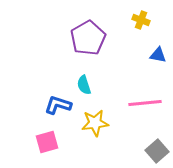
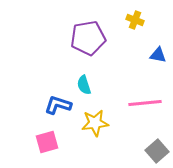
yellow cross: moved 6 px left
purple pentagon: rotated 20 degrees clockwise
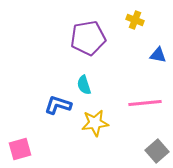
pink square: moved 27 px left, 7 px down
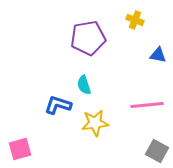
pink line: moved 2 px right, 2 px down
gray square: rotated 20 degrees counterclockwise
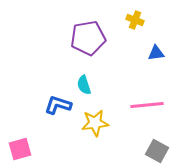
blue triangle: moved 2 px left, 2 px up; rotated 18 degrees counterclockwise
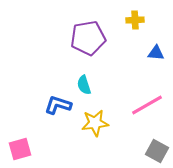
yellow cross: rotated 24 degrees counterclockwise
blue triangle: rotated 12 degrees clockwise
pink line: rotated 24 degrees counterclockwise
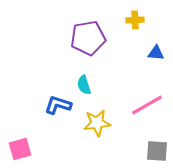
yellow star: moved 2 px right
gray square: rotated 25 degrees counterclockwise
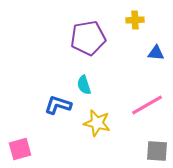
yellow star: rotated 20 degrees clockwise
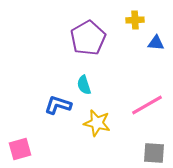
purple pentagon: rotated 20 degrees counterclockwise
blue triangle: moved 10 px up
gray square: moved 3 px left, 2 px down
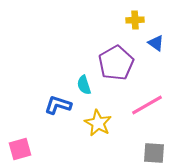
purple pentagon: moved 28 px right, 25 px down
blue triangle: rotated 30 degrees clockwise
yellow star: moved 1 px right; rotated 16 degrees clockwise
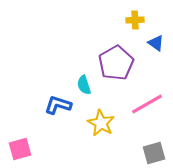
pink line: moved 1 px up
yellow star: moved 3 px right
gray square: rotated 20 degrees counterclockwise
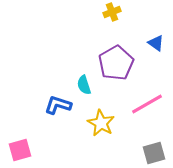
yellow cross: moved 23 px left, 8 px up; rotated 18 degrees counterclockwise
pink square: moved 1 px down
